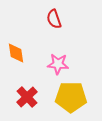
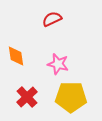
red semicircle: moved 2 px left; rotated 84 degrees clockwise
orange diamond: moved 3 px down
pink star: rotated 10 degrees clockwise
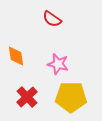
red semicircle: rotated 120 degrees counterclockwise
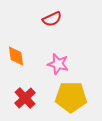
red semicircle: rotated 60 degrees counterclockwise
red cross: moved 2 px left, 1 px down
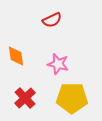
red semicircle: moved 1 px down
yellow pentagon: moved 1 px right, 1 px down
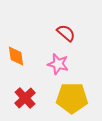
red semicircle: moved 14 px right, 13 px down; rotated 114 degrees counterclockwise
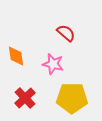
pink star: moved 5 px left
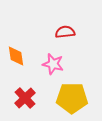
red semicircle: moved 1 px left, 1 px up; rotated 48 degrees counterclockwise
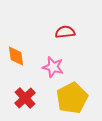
pink star: moved 3 px down
yellow pentagon: rotated 28 degrees counterclockwise
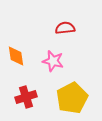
red semicircle: moved 4 px up
pink star: moved 6 px up
red cross: moved 1 px right, 1 px up; rotated 25 degrees clockwise
